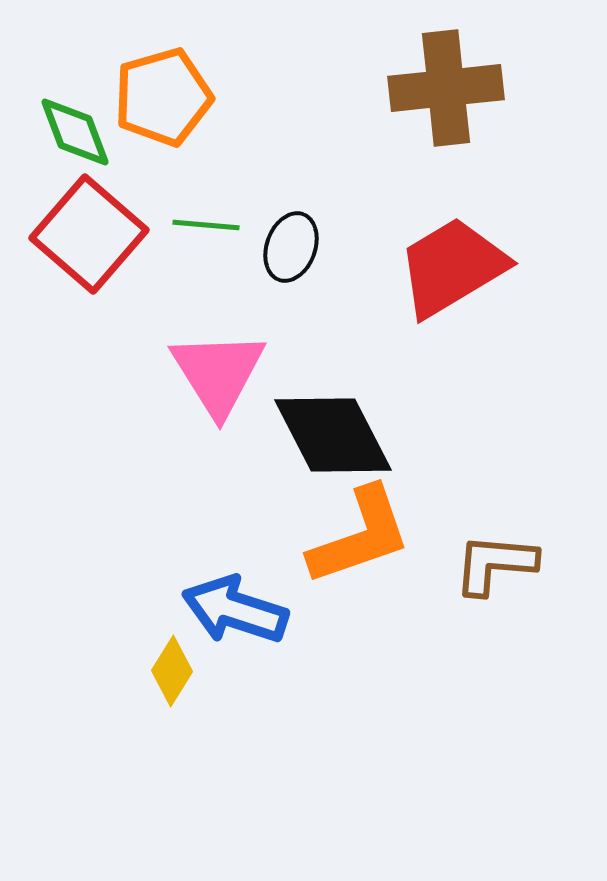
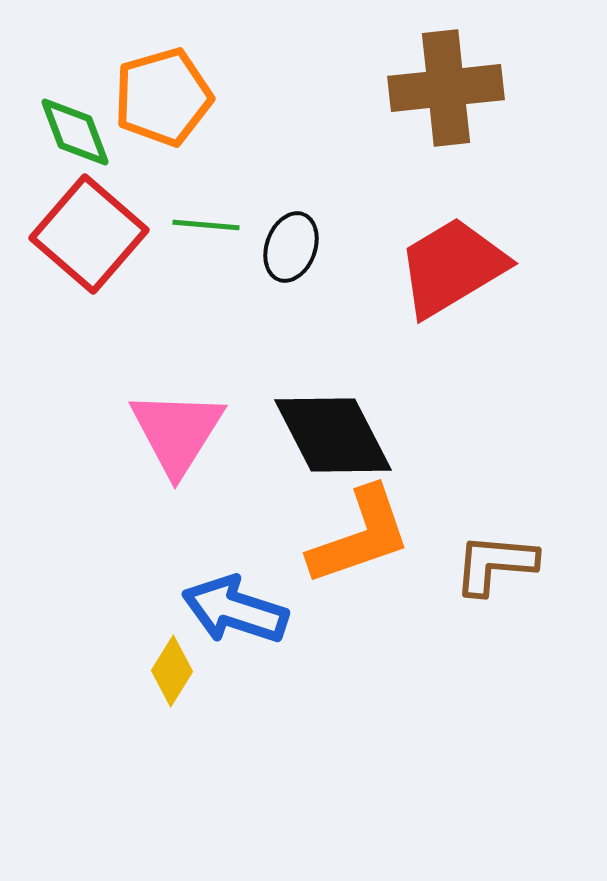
pink triangle: moved 41 px left, 59 px down; rotated 4 degrees clockwise
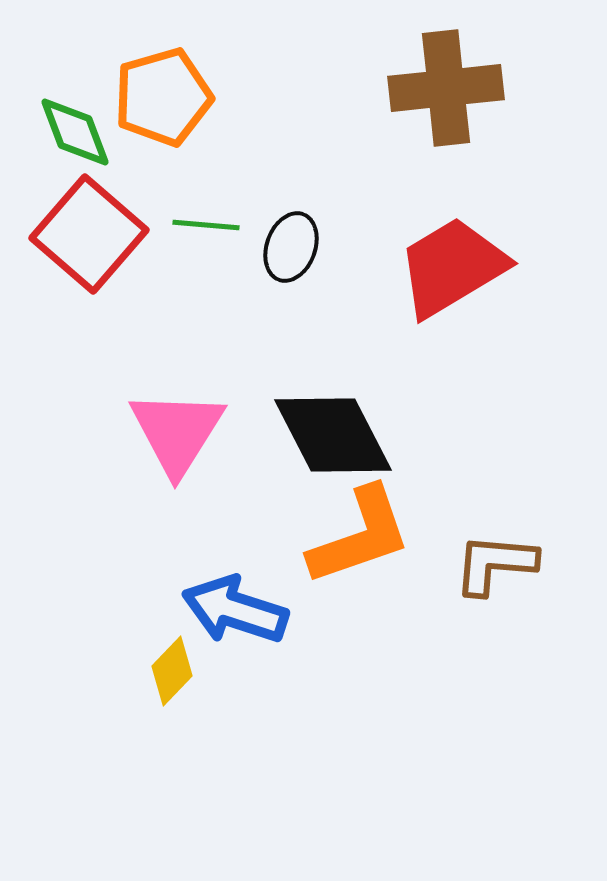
yellow diamond: rotated 12 degrees clockwise
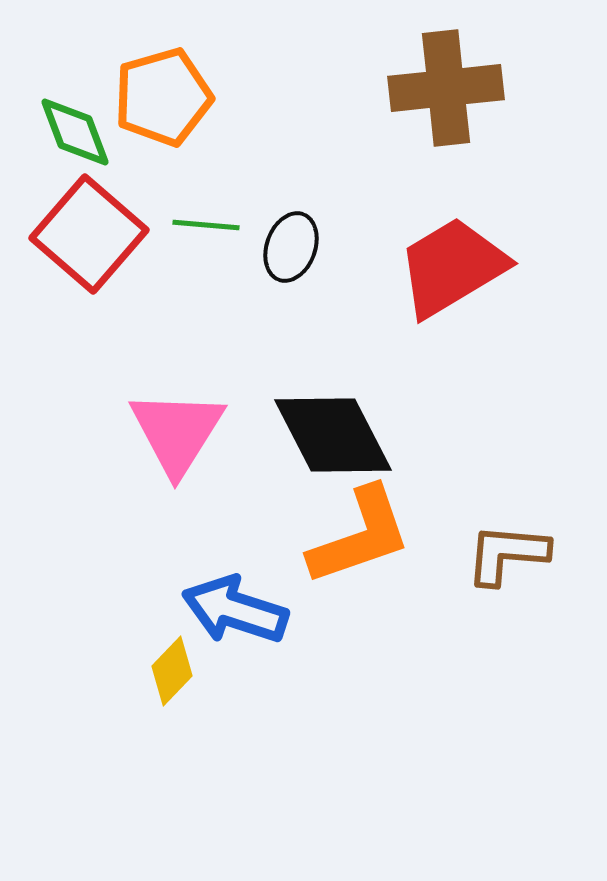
brown L-shape: moved 12 px right, 10 px up
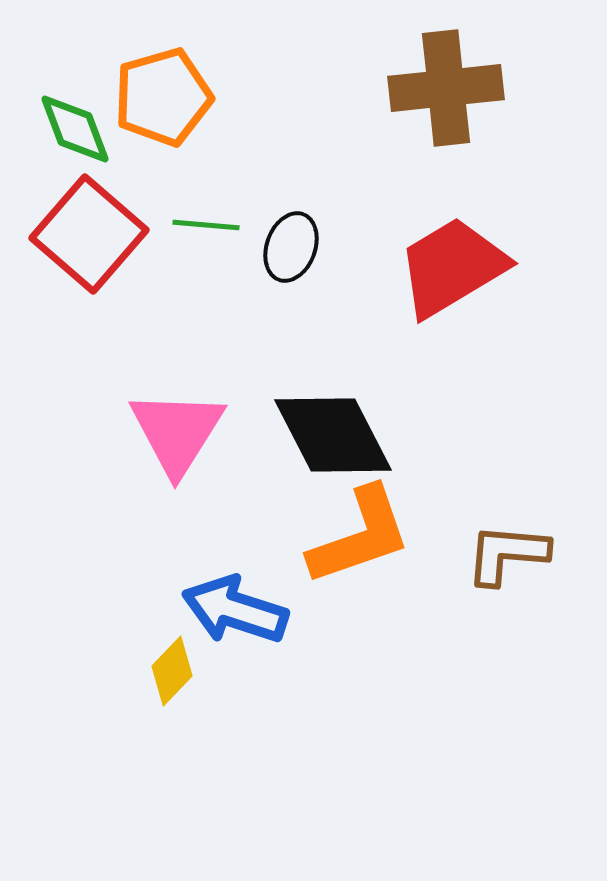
green diamond: moved 3 px up
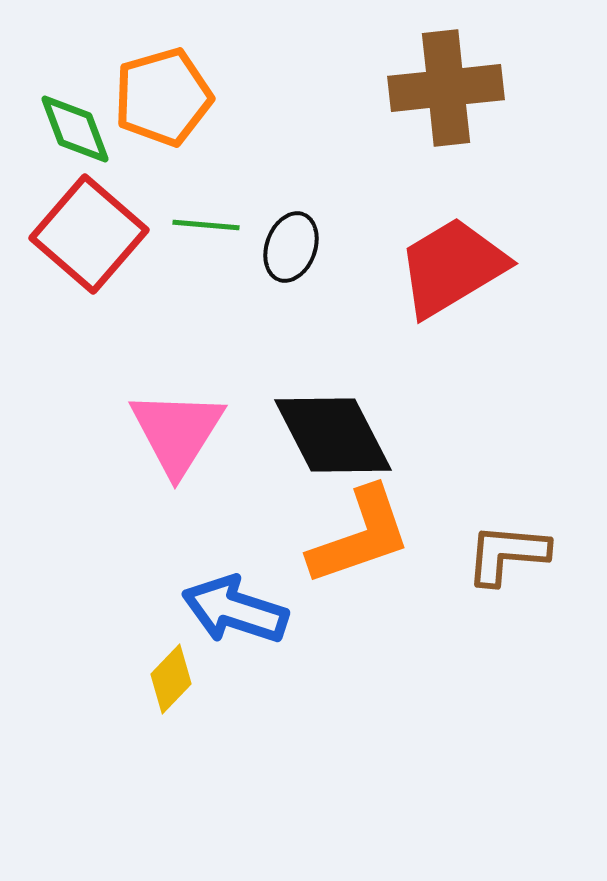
yellow diamond: moved 1 px left, 8 px down
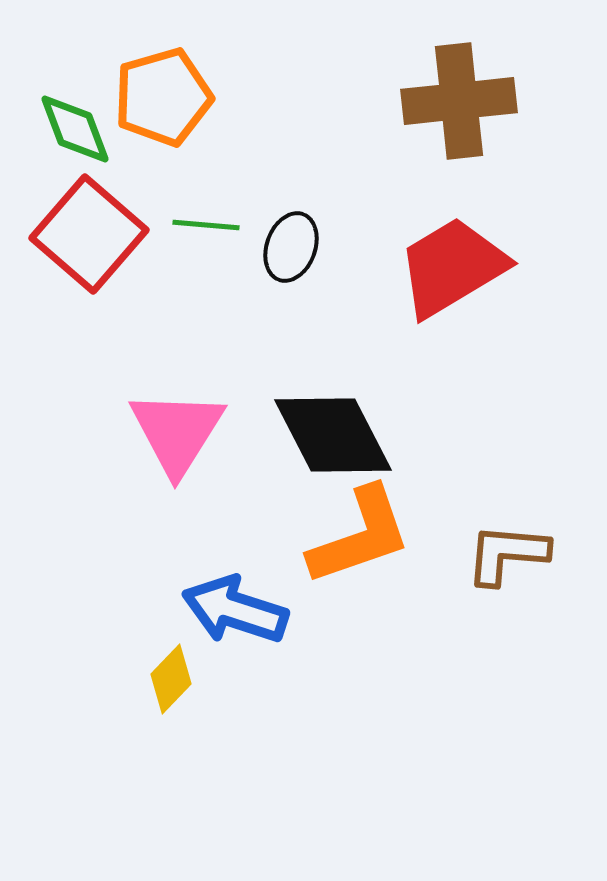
brown cross: moved 13 px right, 13 px down
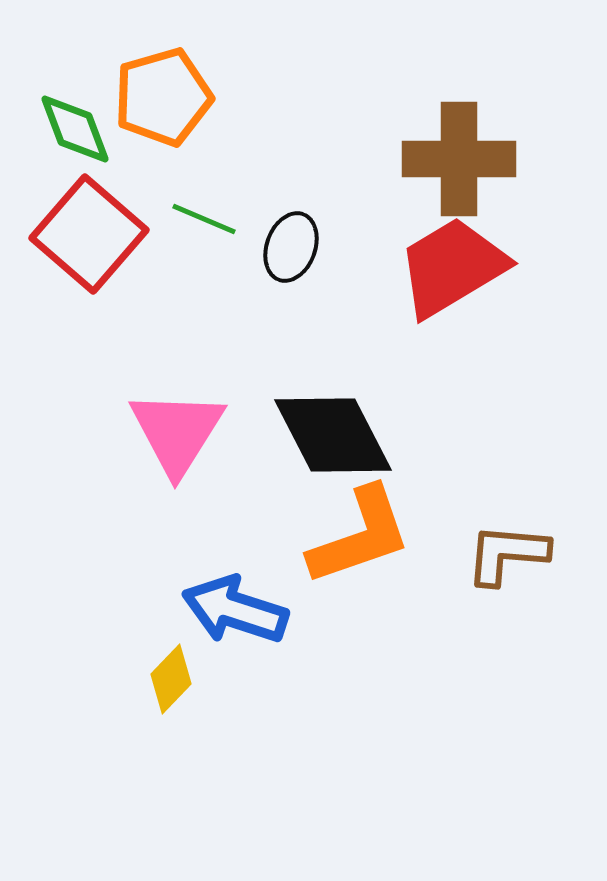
brown cross: moved 58 px down; rotated 6 degrees clockwise
green line: moved 2 px left, 6 px up; rotated 18 degrees clockwise
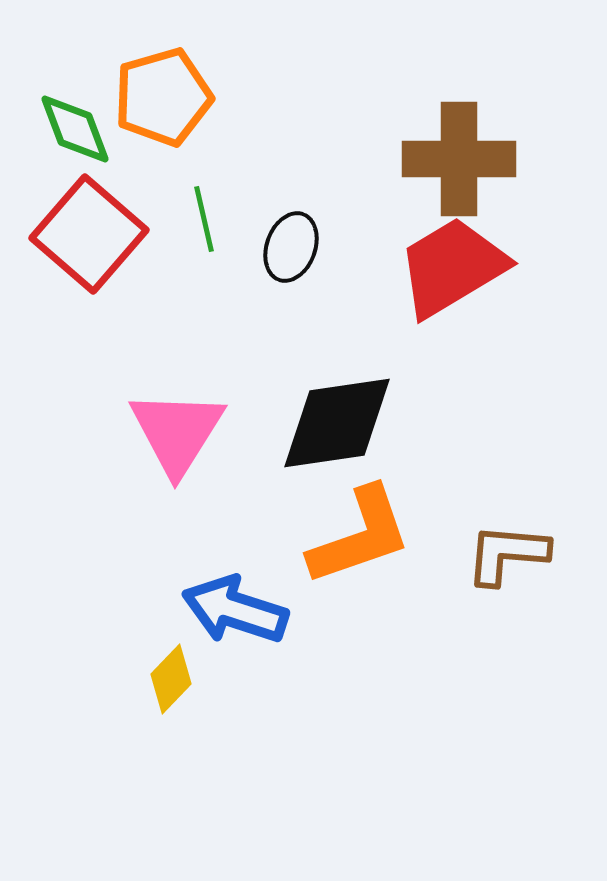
green line: rotated 54 degrees clockwise
black diamond: moved 4 px right, 12 px up; rotated 71 degrees counterclockwise
